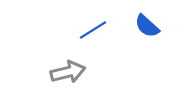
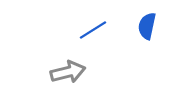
blue semicircle: rotated 60 degrees clockwise
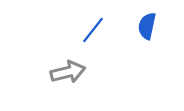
blue line: rotated 20 degrees counterclockwise
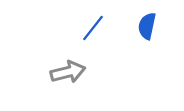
blue line: moved 2 px up
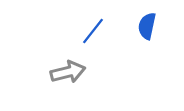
blue line: moved 3 px down
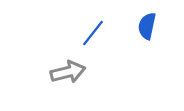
blue line: moved 2 px down
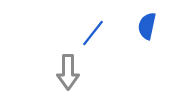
gray arrow: rotated 104 degrees clockwise
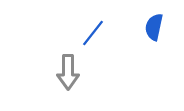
blue semicircle: moved 7 px right, 1 px down
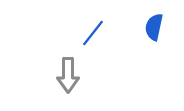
gray arrow: moved 3 px down
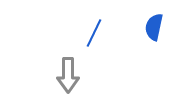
blue line: moved 1 px right; rotated 12 degrees counterclockwise
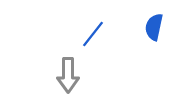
blue line: moved 1 px left, 1 px down; rotated 12 degrees clockwise
